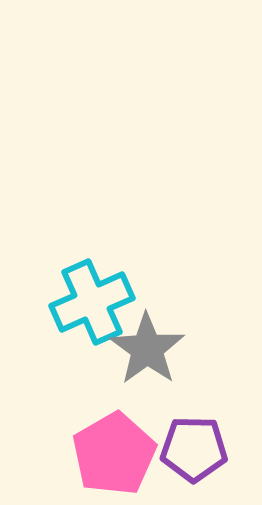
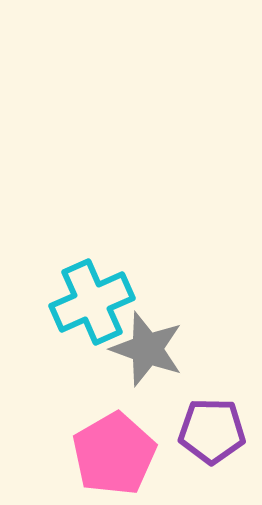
gray star: rotated 16 degrees counterclockwise
purple pentagon: moved 18 px right, 18 px up
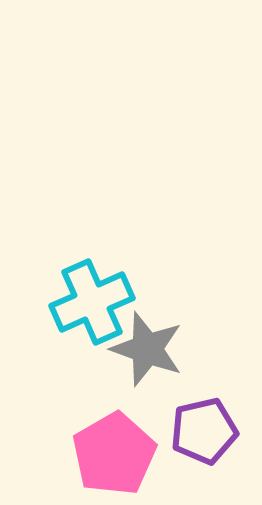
purple pentagon: moved 8 px left; rotated 14 degrees counterclockwise
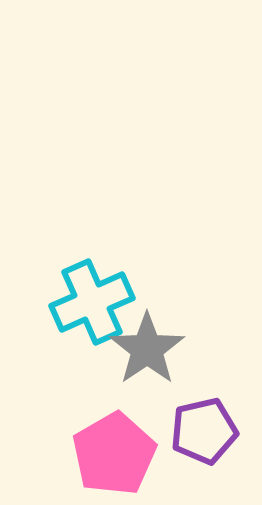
gray star: rotated 18 degrees clockwise
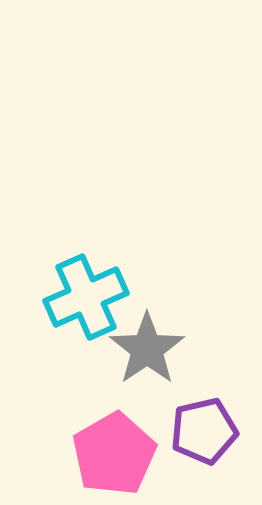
cyan cross: moved 6 px left, 5 px up
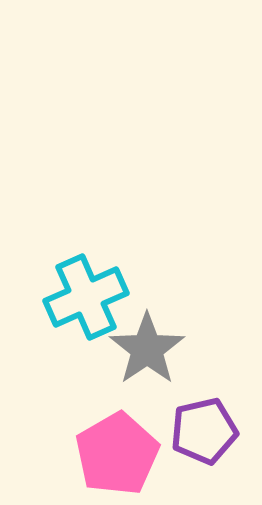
pink pentagon: moved 3 px right
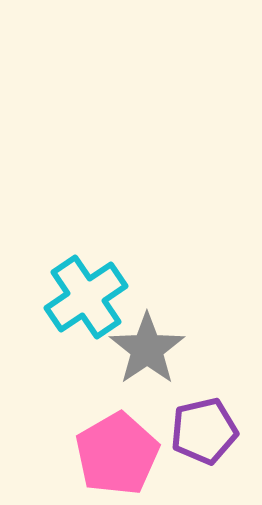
cyan cross: rotated 10 degrees counterclockwise
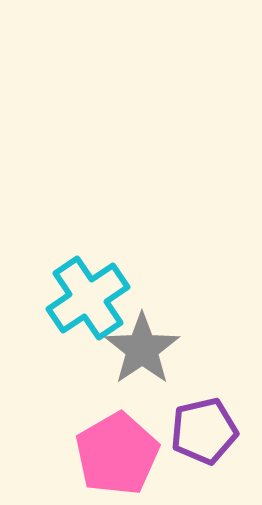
cyan cross: moved 2 px right, 1 px down
gray star: moved 5 px left
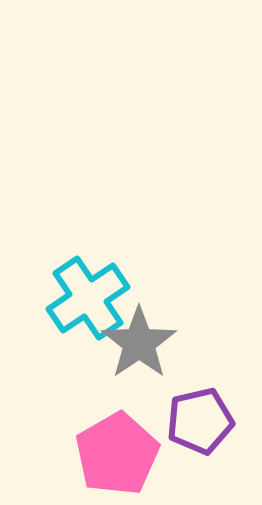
gray star: moved 3 px left, 6 px up
purple pentagon: moved 4 px left, 10 px up
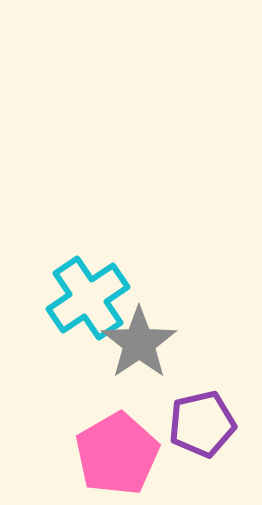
purple pentagon: moved 2 px right, 3 px down
